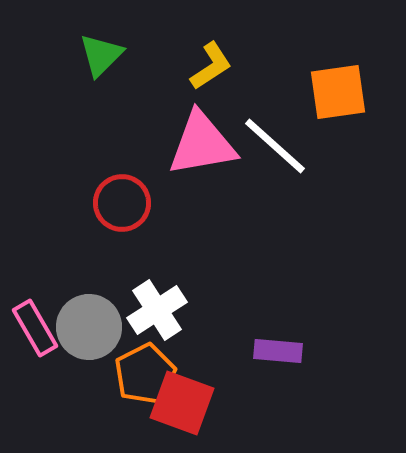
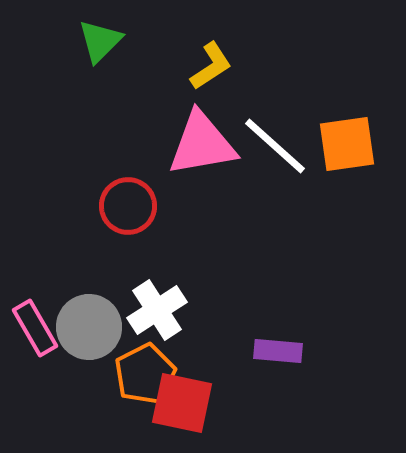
green triangle: moved 1 px left, 14 px up
orange square: moved 9 px right, 52 px down
red circle: moved 6 px right, 3 px down
red square: rotated 8 degrees counterclockwise
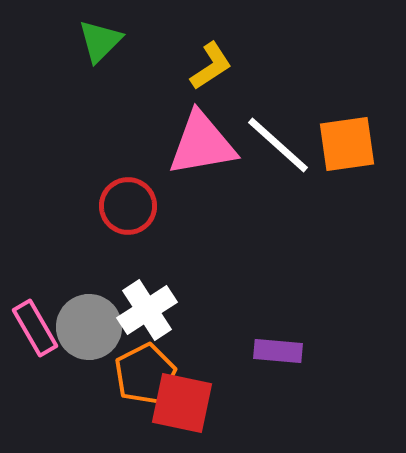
white line: moved 3 px right, 1 px up
white cross: moved 10 px left
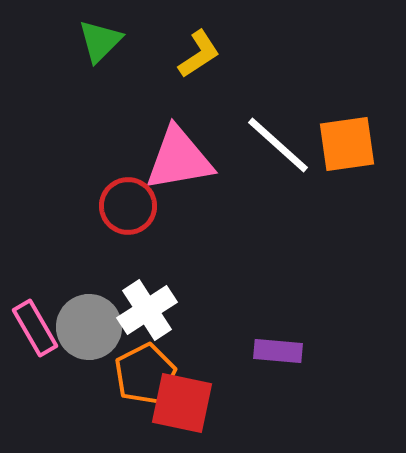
yellow L-shape: moved 12 px left, 12 px up
pink triangle: moved 23 px left, 15 px down
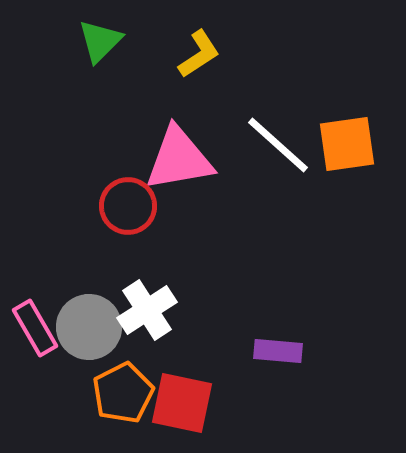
orange pentagon: moved 22 px left, 19 px down
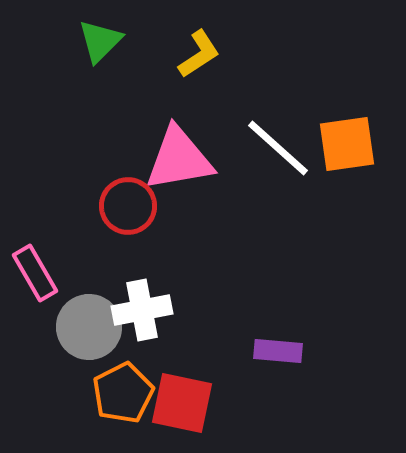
white line: moved 3 px down
white cross: moved 5 px left; rotated 22 degrees clockwise
pink rectangle: moved 55 px up
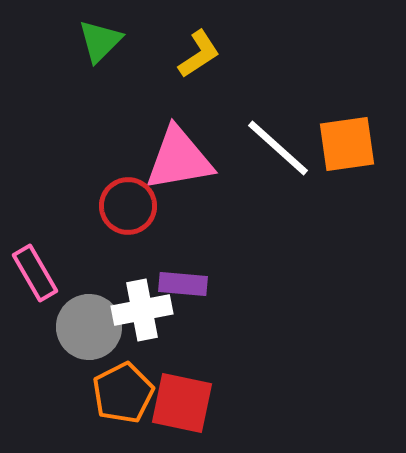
purple rectangle: moved 95 px left, 67 px up
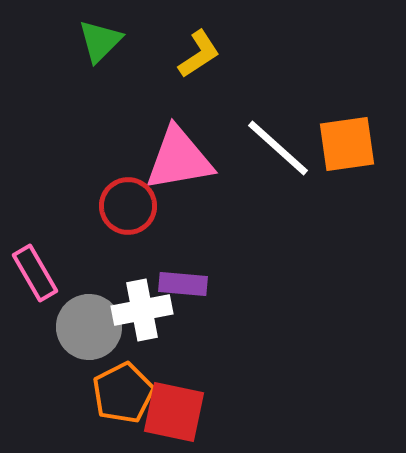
red square: moved 8 px left, 9 px down
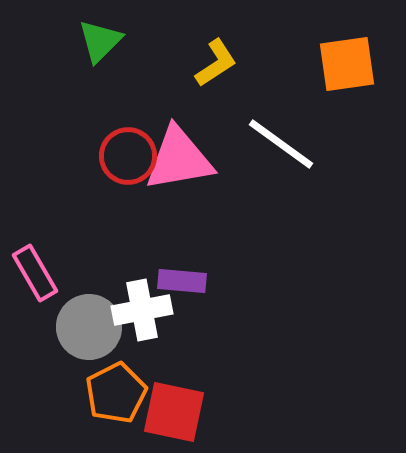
yellow L-shape: moved 17 px right, 9 px down
orange square: moved 80 px up
white line: moved 3 px right, 4 px up; rotated 6 degrees counterclockwise
red circle: moved 50 px up
purple rectangle: moved 1 px left, 3 px up
orange pentagon: moved 7 px left
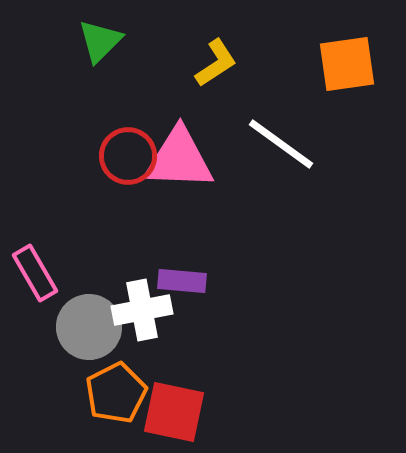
pink triangle: rotated 12 degrees clockwise
